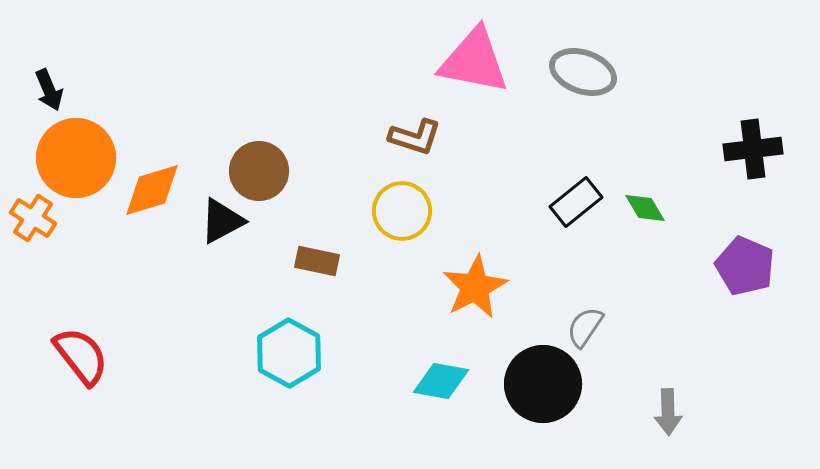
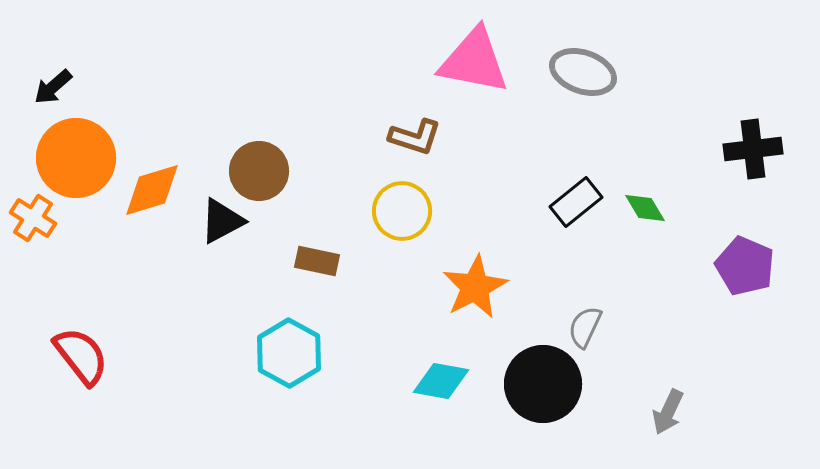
black arrow: moved 4 px right, 3 px up; rotated 72 degrees clockwise
gray semicircle: rotated 9 degrees counterclockwise
gray arrow: rotated 27 degrees clockwise
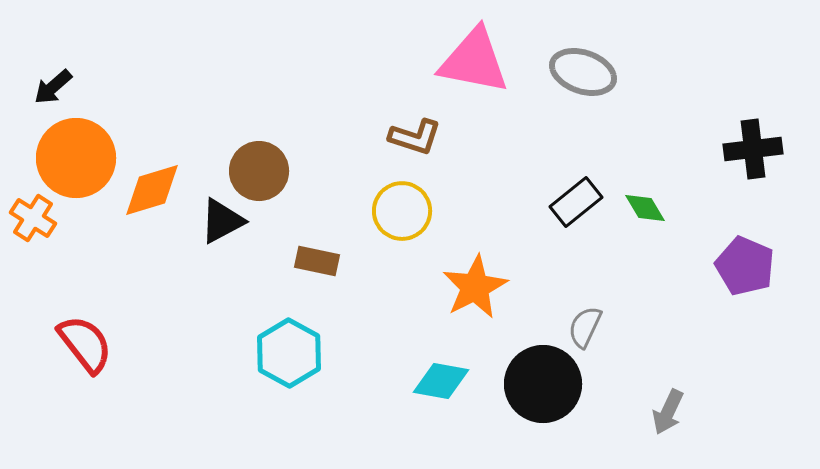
red semicircle: moved 4 px right, 12 px up
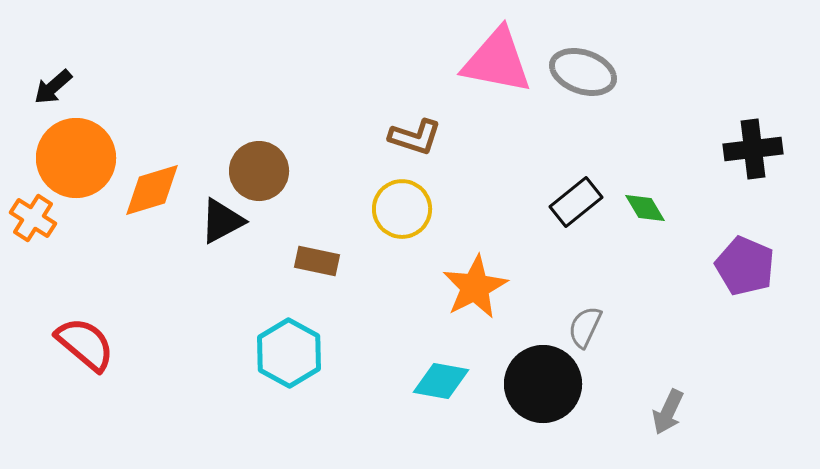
pink triangle: moved 23 px right
yellow circle: moved 2 px up
red semicircle: rotated 12 degrees counterclockwise
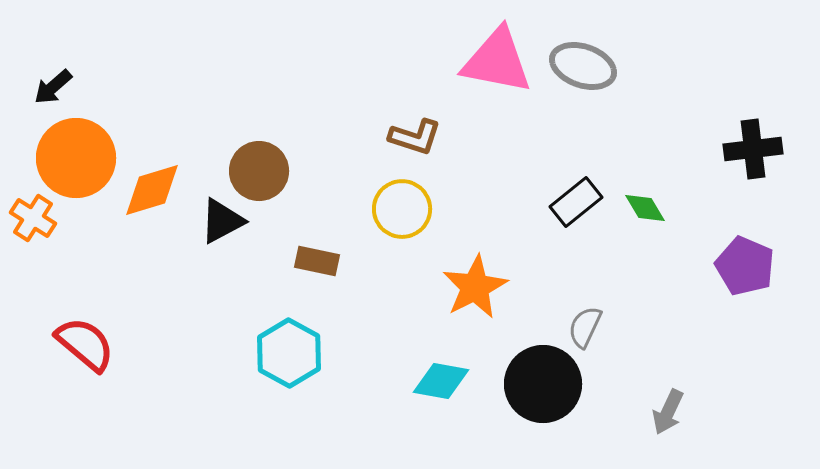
gray ellipse: moved 6 px up
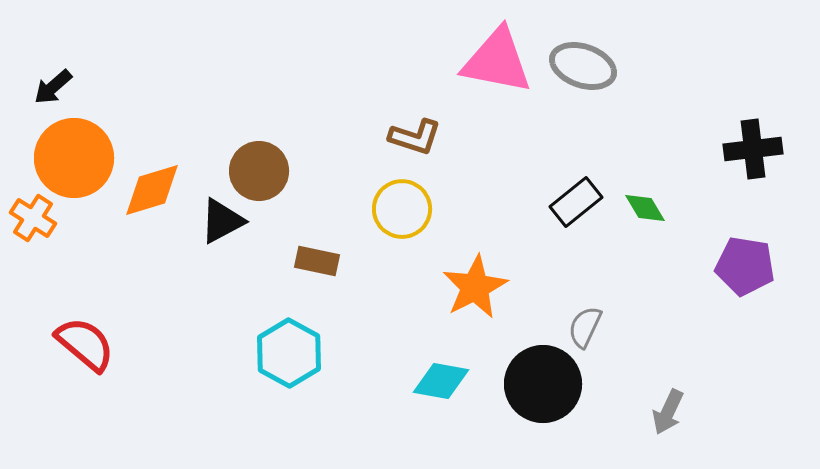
orange circle: moved 2 px left
purple pentagon: rotated 14 degrees counterclockwise
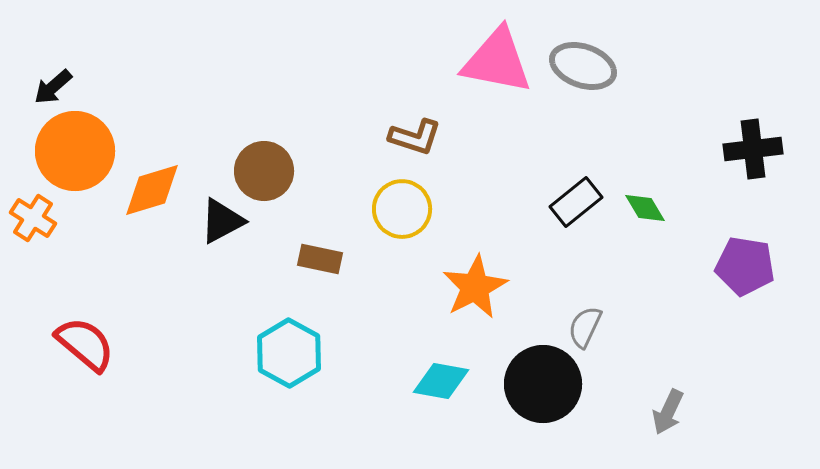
orange circle: moved 1 px right, 7 px up
brown circle: moved 5 px right
brown rectangle: moved 3 px right, 2 px up
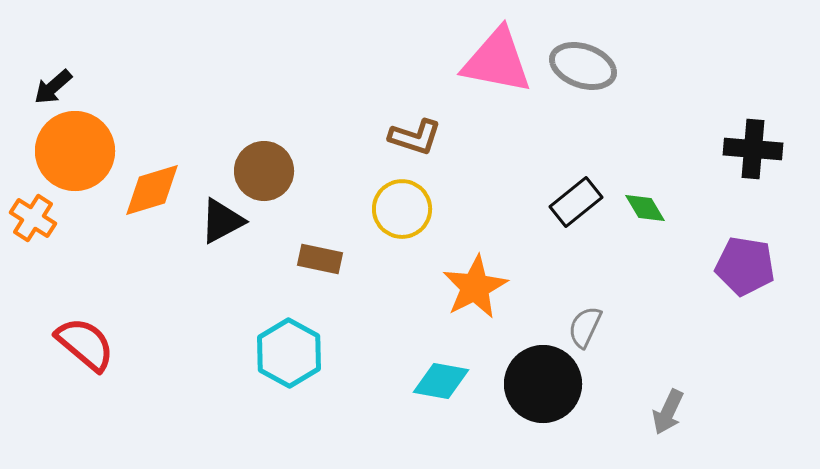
black cross: rotated 12 degrees clockwise
